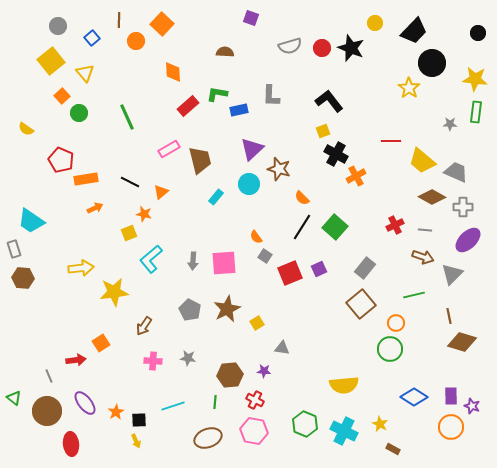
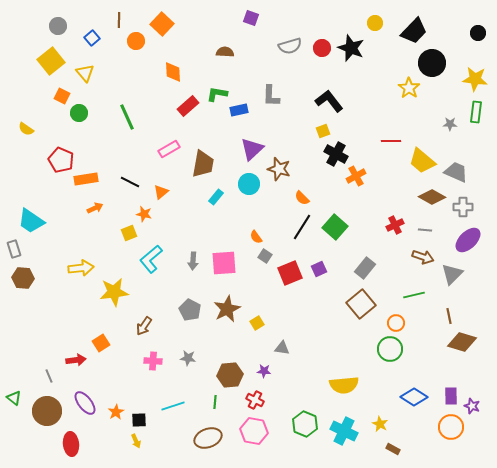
orange square at (62, 96): rotated 21 degrees counterclockwise
brown trapezoid at (200, 160): moved 3 px right, 4 px down; rotated 24 degrees clockwise
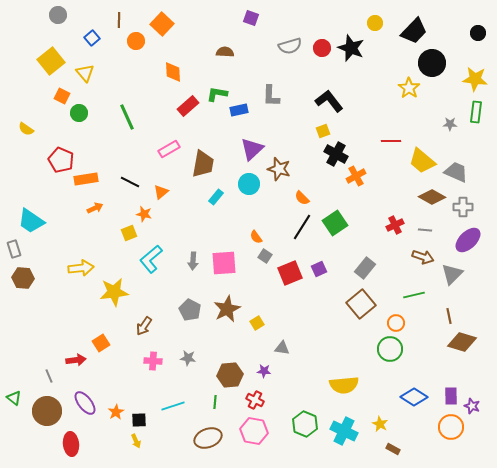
gray circle at (58, 26): moved 11 px up
green square at (335, 227): moved 4 px up; rotated 15 degrees clockwise
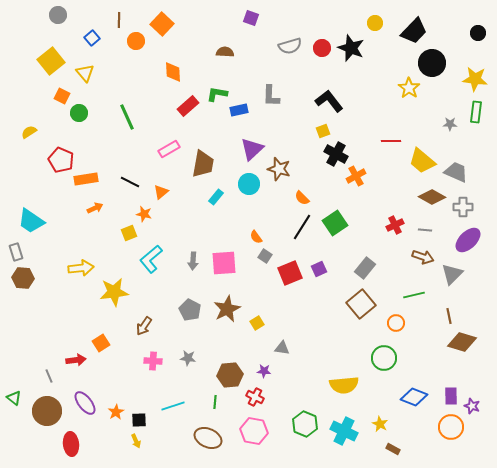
yellow semicircle at (26, 129): moved 3 px right, 3 px down; rotated 112 degrees clockwise
gray rectangle at (14, 249): moved 2 px right, 3 px down
green circle at (390, 349): moved 6 px left, 9 px down
blue diamond at (414, 397): rotated 12 degrees counterclockwise
red cross at (255, 400): moved 3 px up
brown ellipse at (208, 438): rotated 44 degrees clockwise
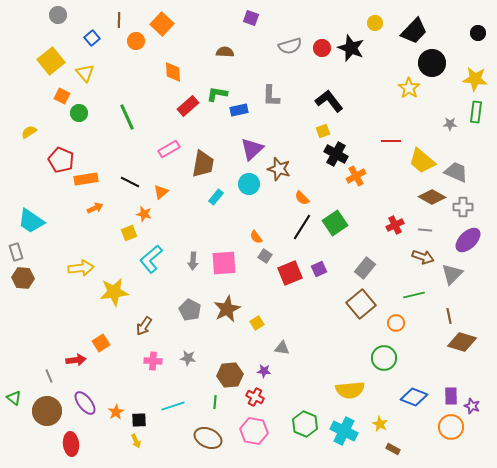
yellow semicircle at (344, 385): moved 6 px right, 5 px down
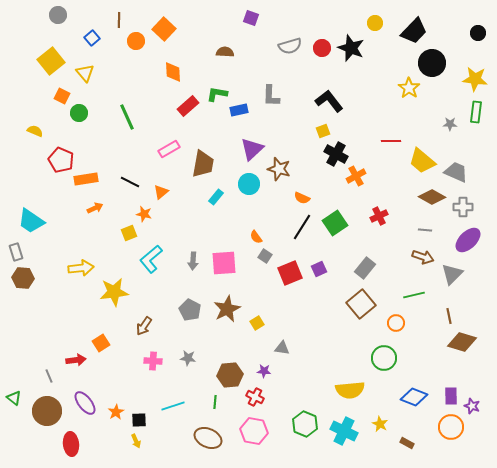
orange square at (162, 24): moved 2 px right, 5 px down
yellow semicircle at (29, 132): moved 6 px right, 1 px up; rotated 56 degrees clockwise
orange semicircle at (302, 198): rotated 21 degrees counterclockwise
red cross at (395, 225): moved 16 px left, 9 px up
brown rectangle at (393, 449): moved 14 px right, 6 px up
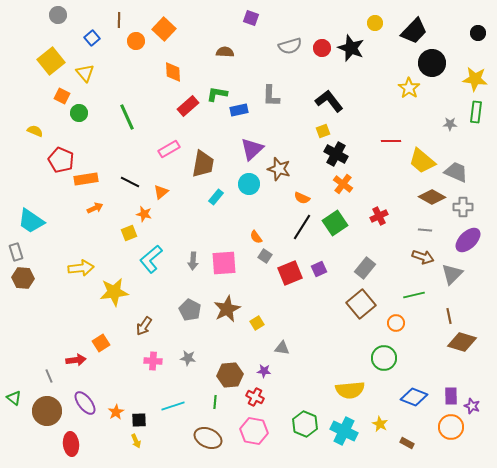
orange cross at (356, 176): moved 13 px left, 8 px down; rotated 24 degrees counterclockwise
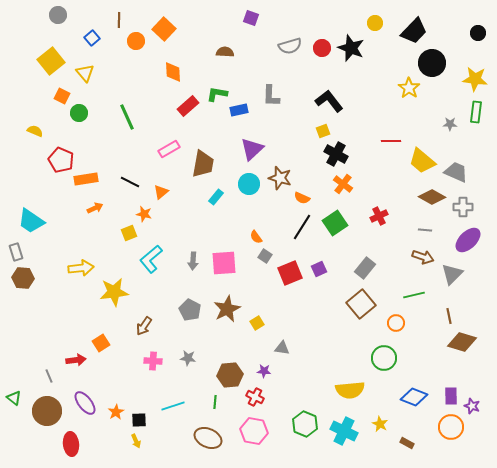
brown star at (279, 169): moved 1 px right, 9 px down
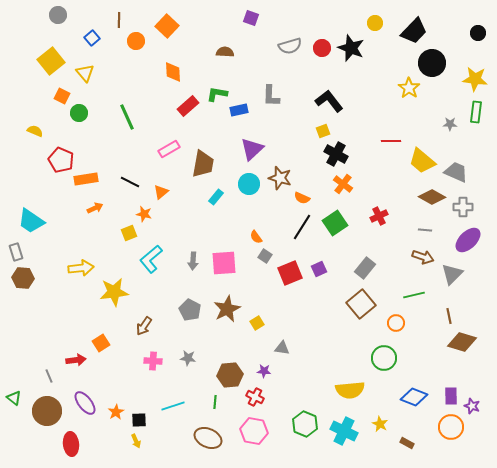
orange square at (164, 29): moved 3 px right, 3 px up
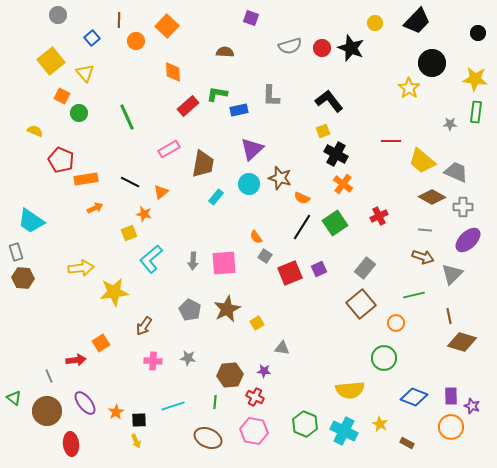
black trapezoid at (414, 31): moved 3 px right, 10 px up
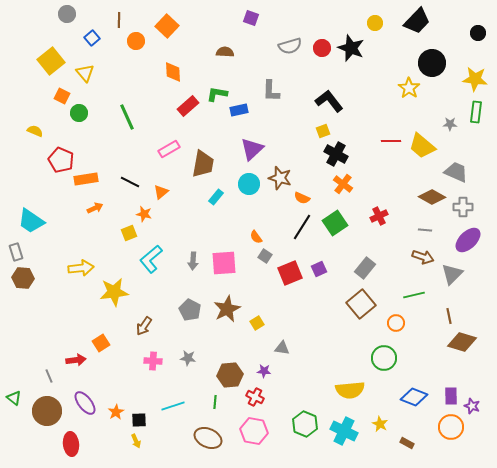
gray circle at (58, 15): moved 9 px right, 1 px up
gray L-shape at (271, 96): moved 5 px up
yellow trapezoid at (422, 161): moved 15 px up
